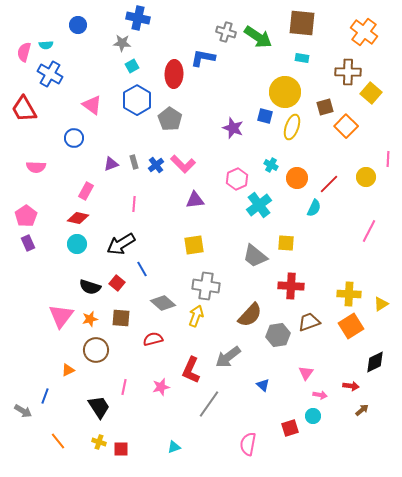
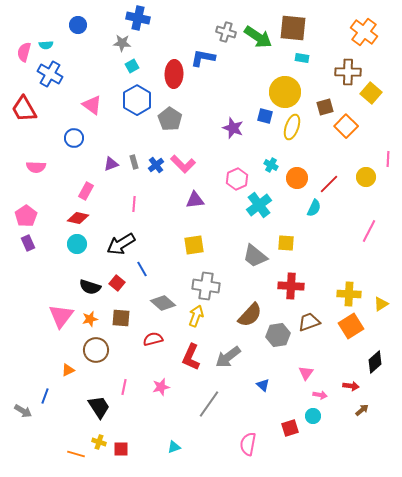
brown square at (302, 23): moved 9 px left, 5 px down
black diamond at (375, 362): rotated 15 degrees counterclockwise
red L-shape at (191, 370): moved 13 px up
orange line at (58, 441): moved 18 px right, 13 px down; rotated 36 degrees counterclockwise
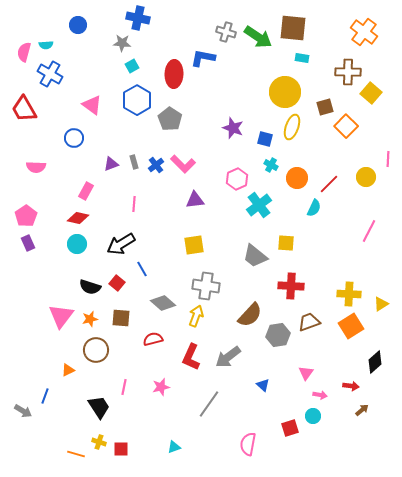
blue square at (265, 116): moved 23 px down
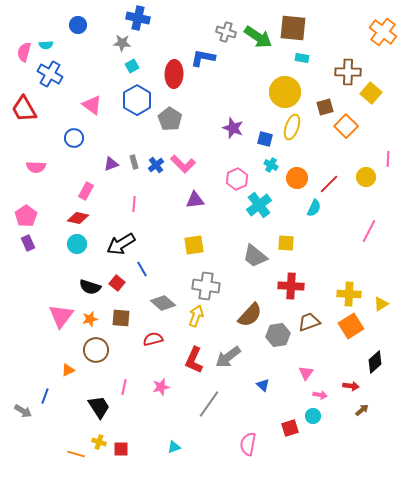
orange cross at (364, 32): moved 19 px right
red L-shape at (191, 357): moved 3 px right, 3 px down
